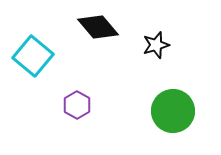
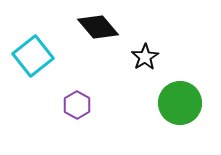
black star: moved 11 px left, 12 px down; rotated 16 degrees counterclockwise
cyan square: rotated 12 degrees clockwise
green circle: moved 7 px right, 8 px up
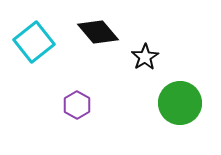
black diamond: moved 5 px down
cyan square: moved 1 px right, 14 px up
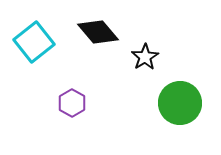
purple hexagon: moved 5 px left, 2 px up
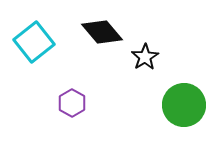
black diamond: moved 4 px right
green circle: moved 4 px right, 2 px down
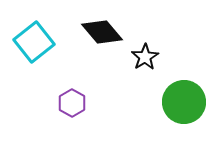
green circle: moved 3 px up
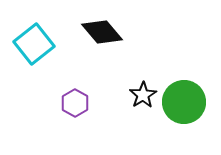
cyan square: moved 2 px down
black star: moved 2 px left, 38 px down
purple hexagon: moved 3 px right
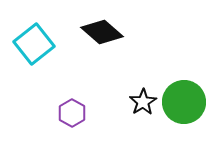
black diamond: rotated 9 degrees counterclockwise
black star: moved 7 px down
purple hexagon: moved 3 px left, 10 px down
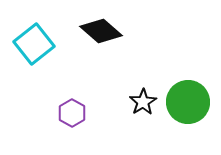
black diamond: moved 1 px left, 1 px up
green circle: moved 4 px right
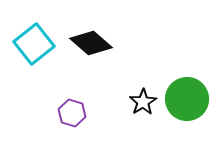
black diamond: moved 10 px left, 12 px down
green circle: moved 1 px left, 3 px up
purple hexagon: rotated 12 degrees counterclockwise
